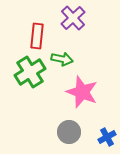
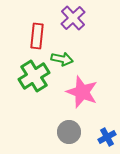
green cross: moved 4 px right, 4 px down
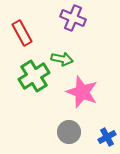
purple cross: rotated 25 degrees counterclockwise
red rectangle: moved 15 px left, 3 px up; rotated 35 degrees counterclockwise
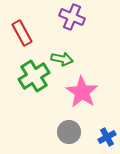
purple cross: moved 1 px left, 1 px up
pink star: rotated 12 degrees clockwise
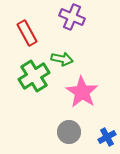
red rectangle: moved 5 px right
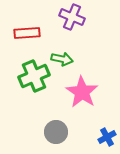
red rectangle: rotated 65 degrees counterclockwise
green cross: rotated 8 degrees clockwise
gray circle: moved 13 px left
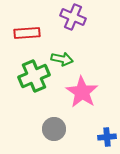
purple cross: moved 1 px right
gray circle: moved 2 px left, 3 px up
blue cross: rotated 24 degrees clockwise
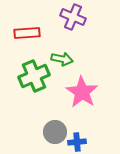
gray circle: moved 1 px right, 3 px down
blue cross: moved 30 px left, 5 px down
